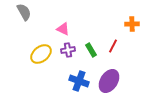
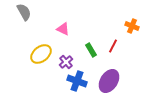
orange cross: moved 2 px down; rotated 24 degrees clockwise
purple cross: moved 2 px left, 12 px down; rotated 32 degrees counterclockwise
blue cross: moved 2 px left
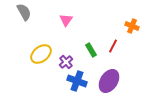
pink triangle: moved 3 px right, 9 px up; rotated 40 degrees clockwise
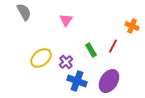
yellow ellipse: moved 4 px down
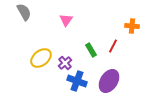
orange cross: rotated 16 degrees counterclockwise
purple cross: moved 1 px left, 1 px down
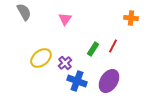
pink triangle: moved 1 px left, 1 px up
orange cross: moved 1 px left, 8 px up
green rectangle: moved 2 px right, 1 px up; rotated 64 degrees clockwise
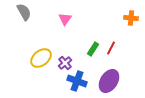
red line: moved 2 px left, 2 px down
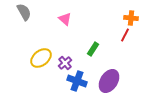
pink triangle: rotated 24 degrees counterclockwise
red line: moved 14 px right, 13 px up
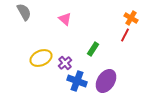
orange cross: rotated 24 degrees clockwise
yellow ellipse: rotated 15 degrees clockwise
purple ellipse: moved 3 px left
